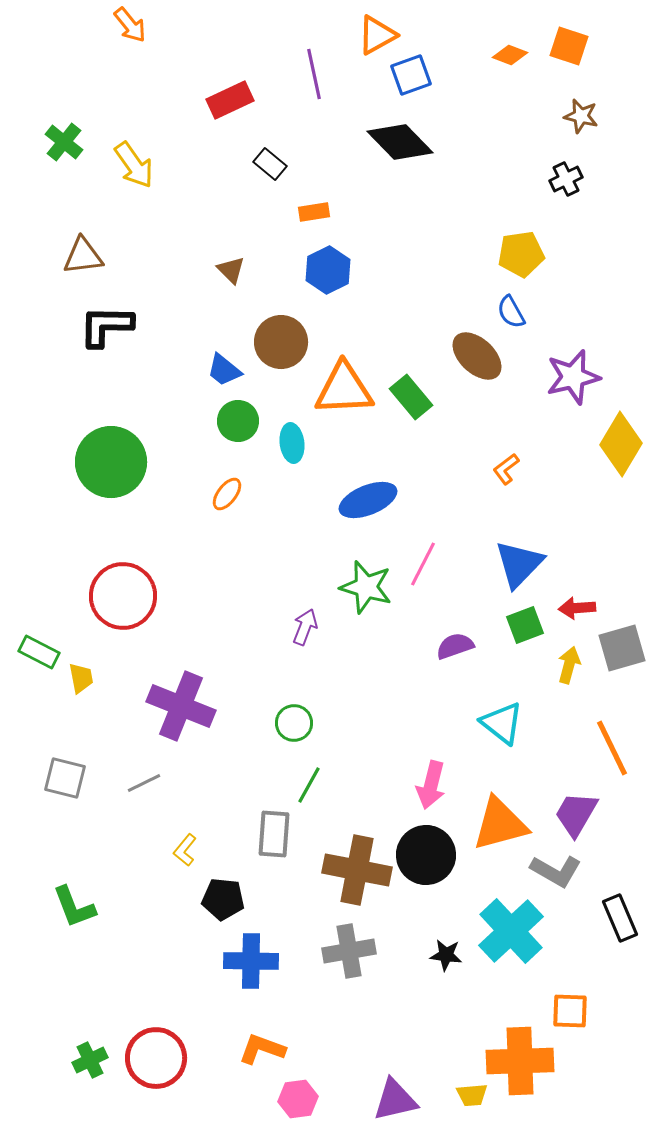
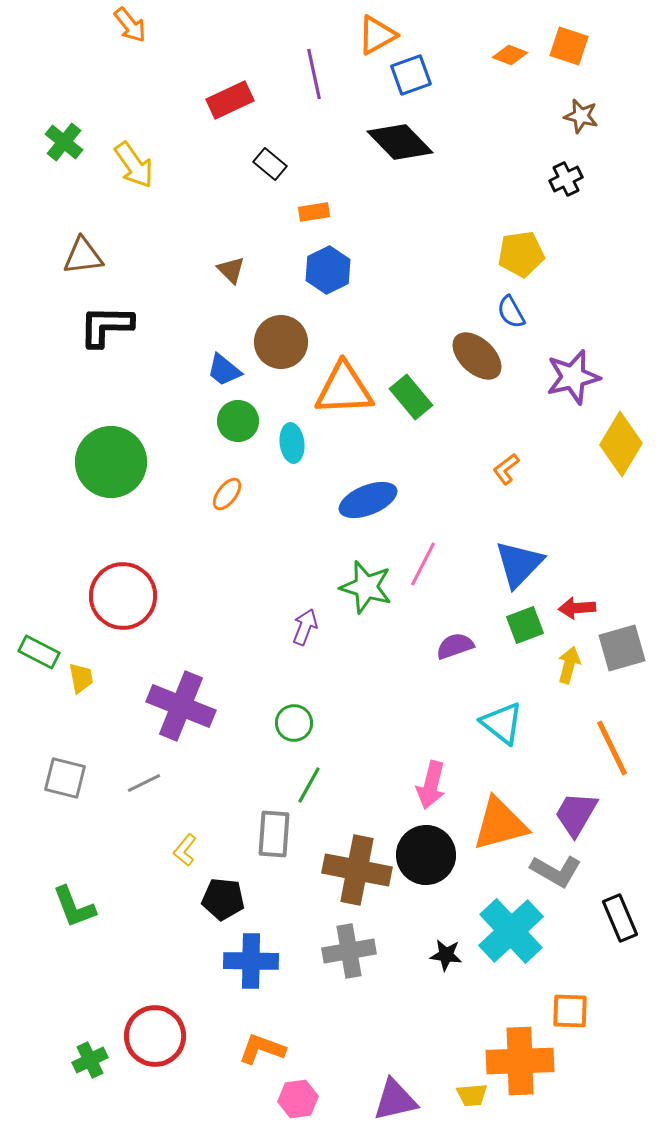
red circle at (156, 1058): moved 1 px left, 22 px up
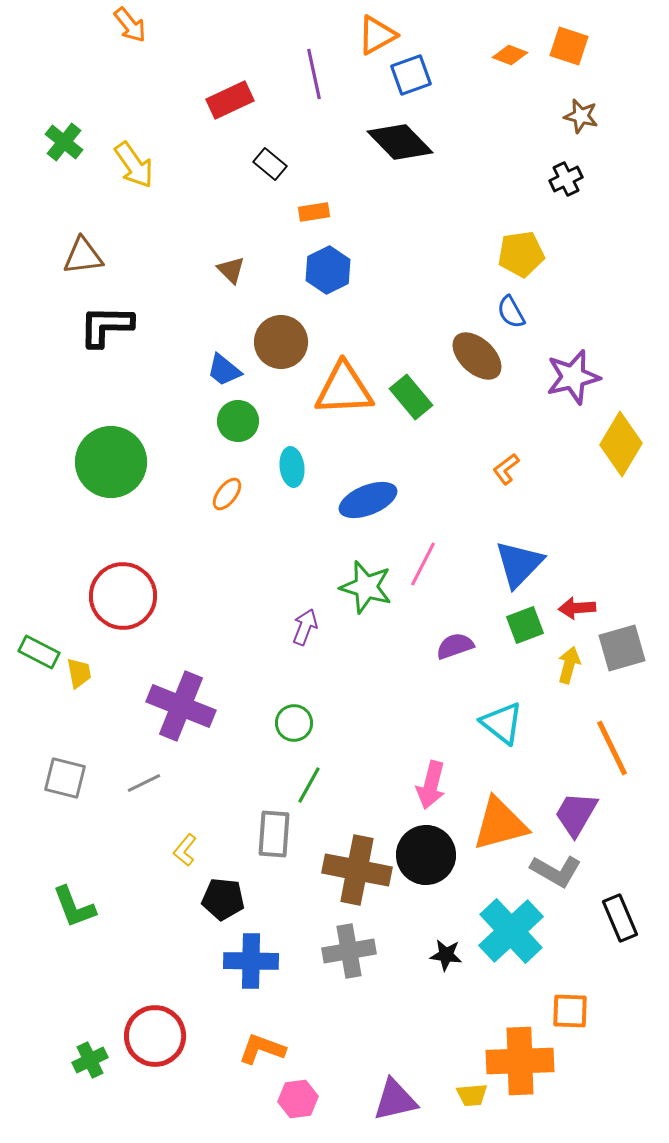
cyan ellipse at (292, 443): moved 24 px down
yellow trapezoid at (81, 678): moved 2 px left, 5 px up
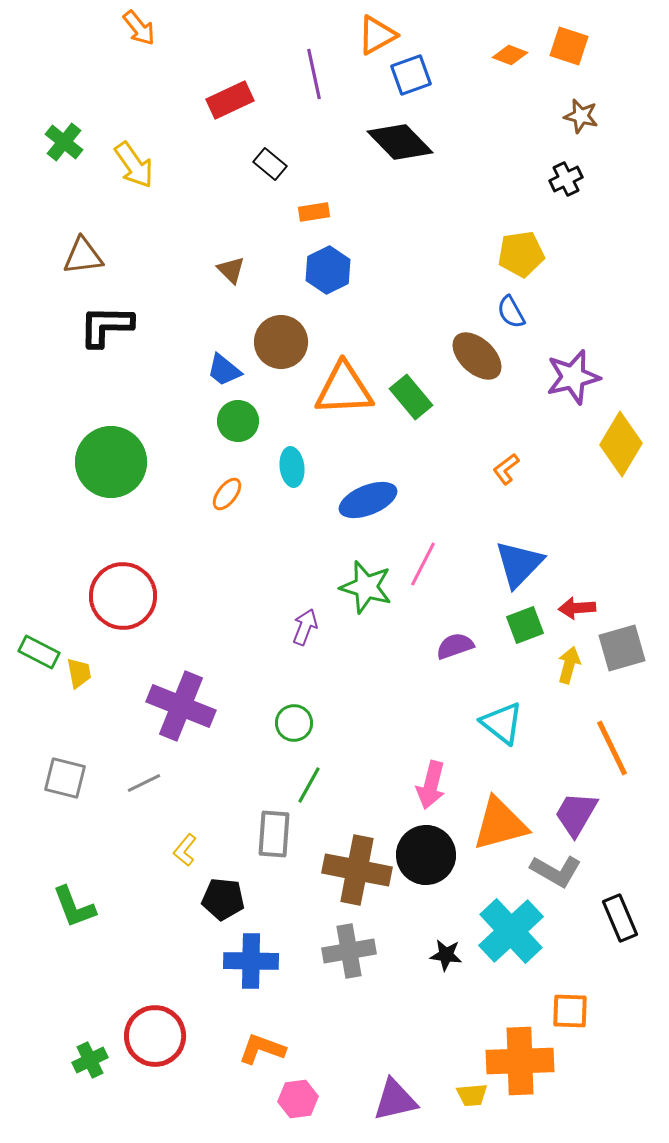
orange arrow at (130, 25): moved 9 px right, 3 px down
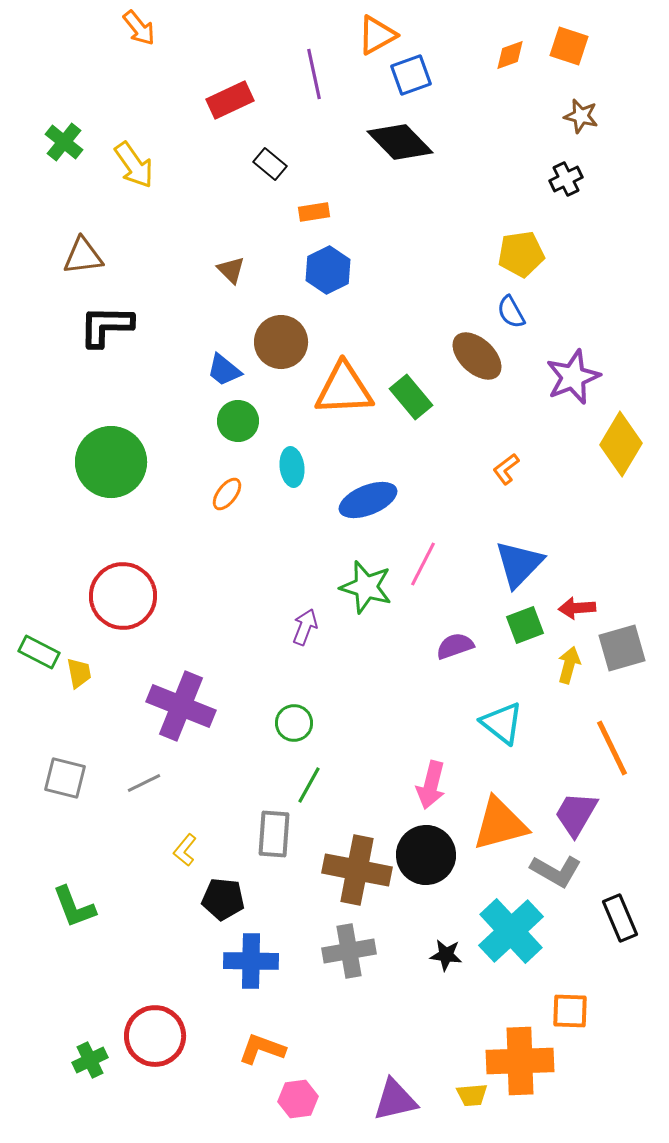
orange diamond at (510, 55): rotated 40 degrees counterclockwise
purple star at (573, 377): rotated 8 degrees counterclockwise
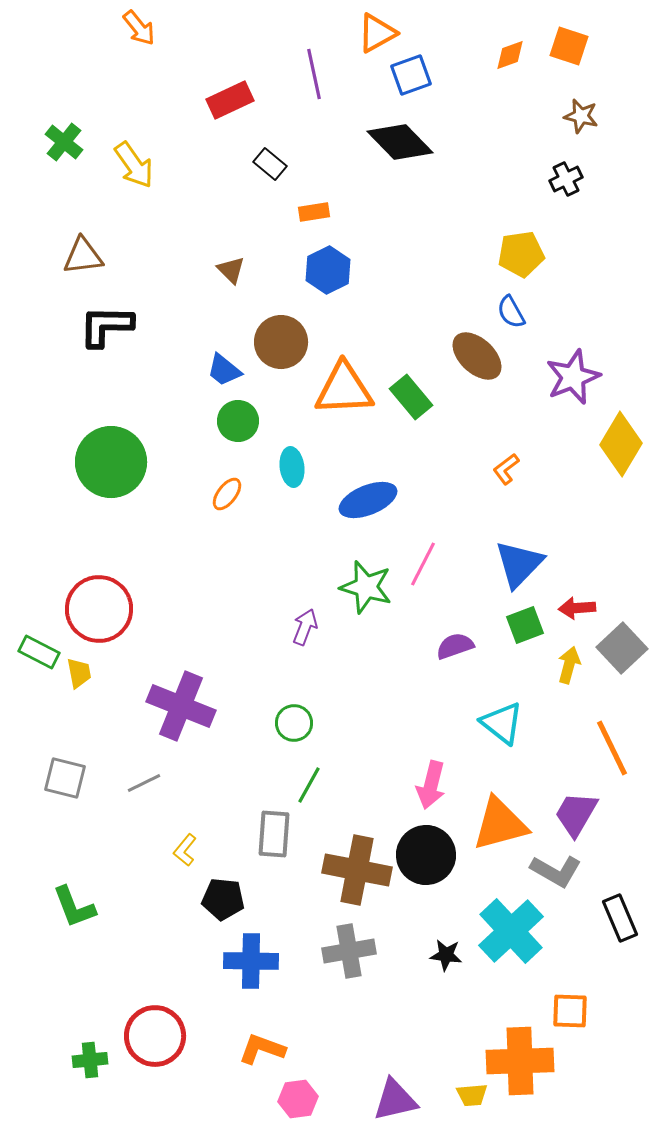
orange triangle at (377, 35): moved 2 px up
red circle at (123, 596): moved 24 px left, 13 px down
gray square at (622, 648): rotated 27 degrees counterclockwise
green cross at (90, 1060): rotated 20 degrees clockwise
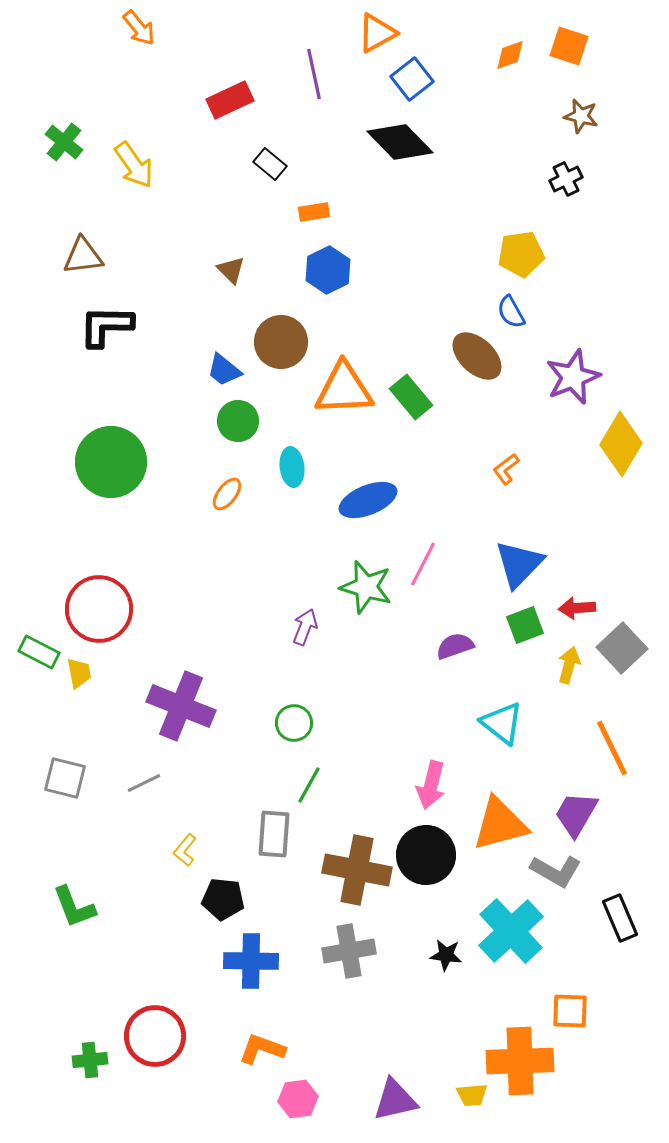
blue square at (411, 75): moved 1 px right, 4 px down; rotated 18 degrees counterclockwise
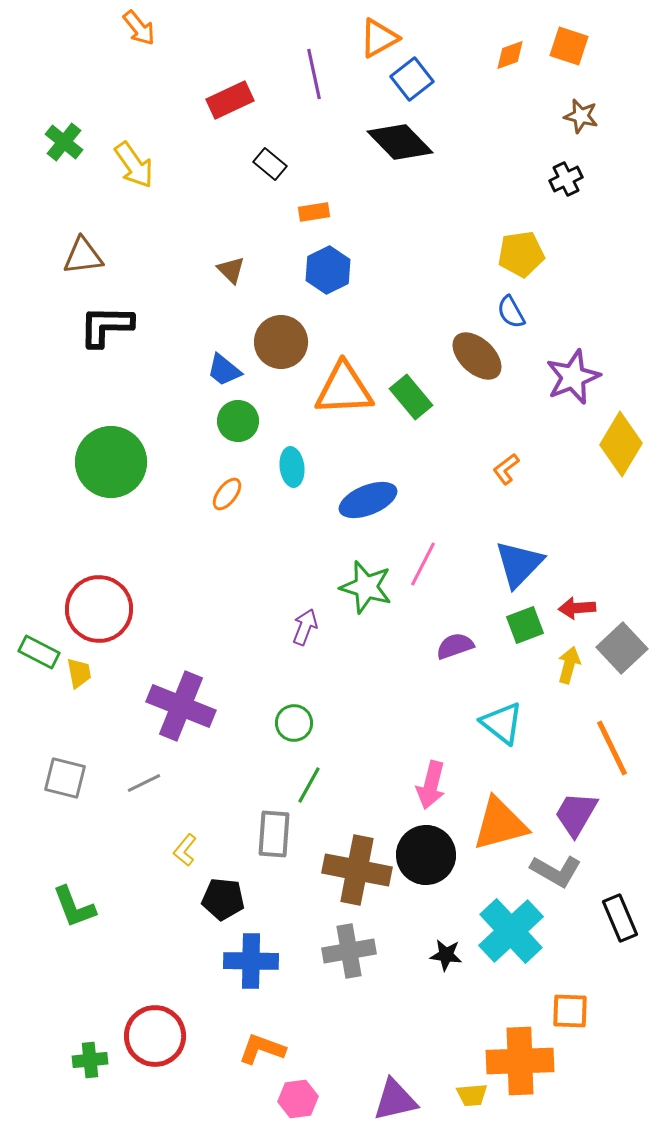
orange triangle at (377, 33): moved 2 px right, 5 px down
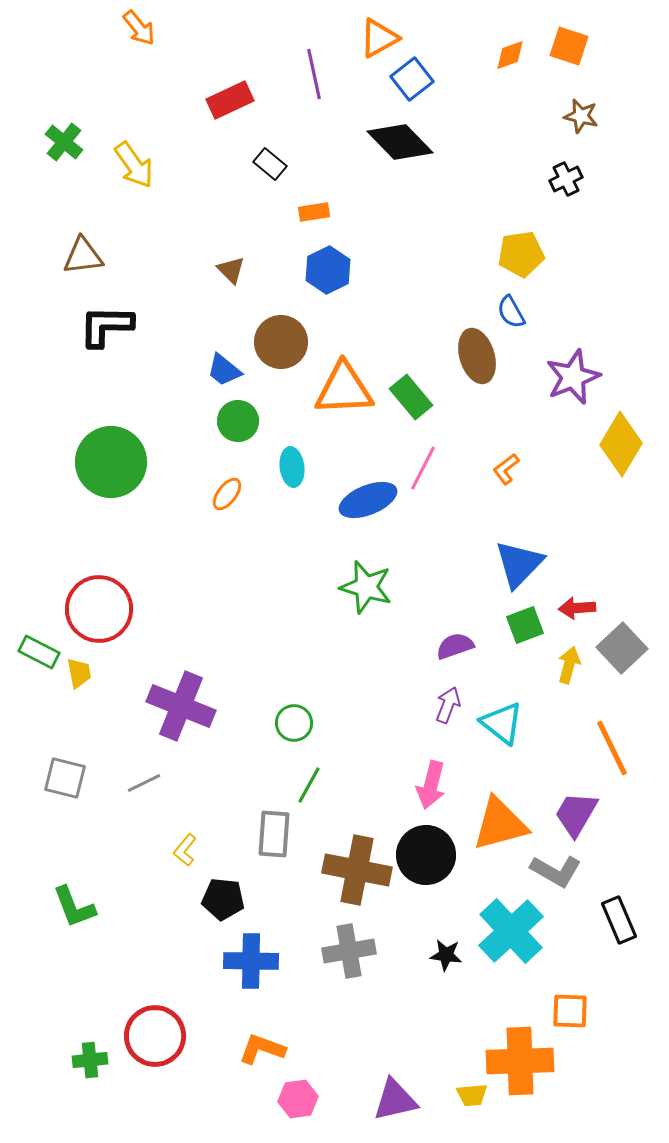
brown ellipse at (477, 356): rotated 30 degrees clockwise
pink line at (423, 564): moved 96 px up
purple arrow at (305, 627): moved 143 px right, 78 px down
black rectangle at (620, 918): moved 1 px left, 2 px down
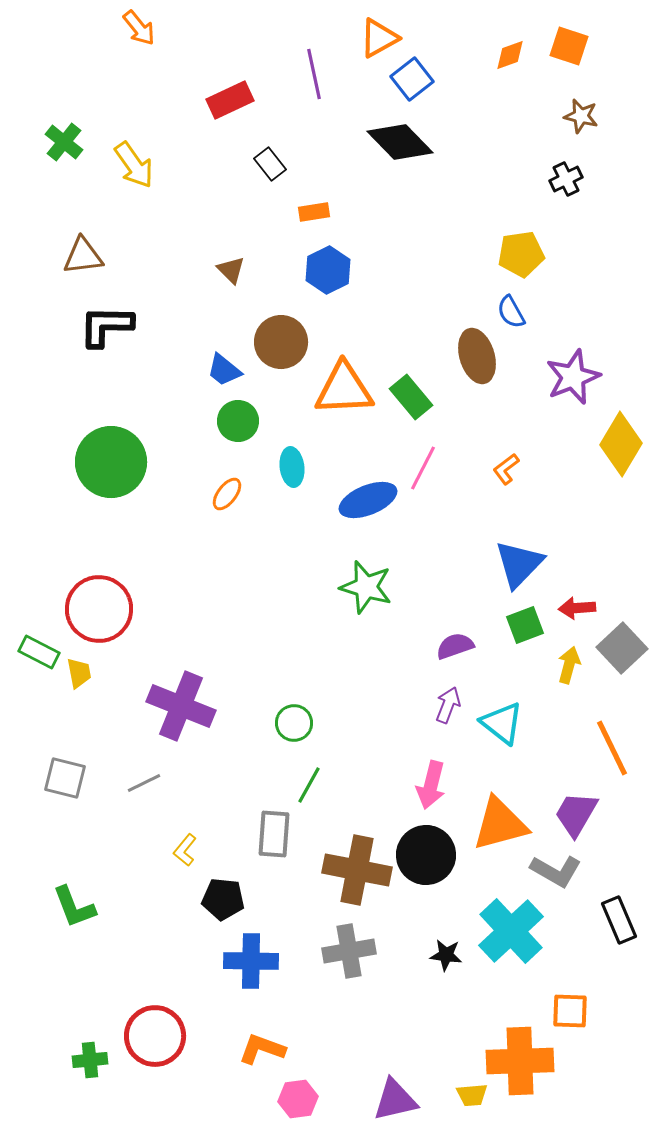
black rectangle at (270, 164): rotated 12 degrees clockwise
